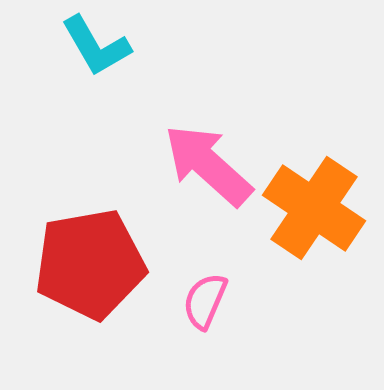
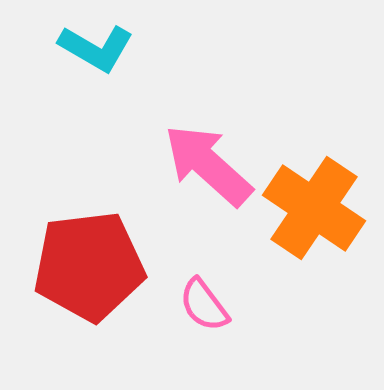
cyan L-shape: moved 2 px down; rotated 30 degrees counterclockwise
red pentagon: moved 1 px left, 2 px down; rotated 3 degrees clockwise
pink semicircle: moved 1 px left, 4 px down; rotated 60 degrees counterclockwise
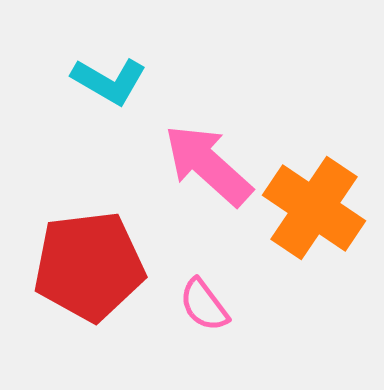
cyan L-shape: moved 13 px right, 33 px down
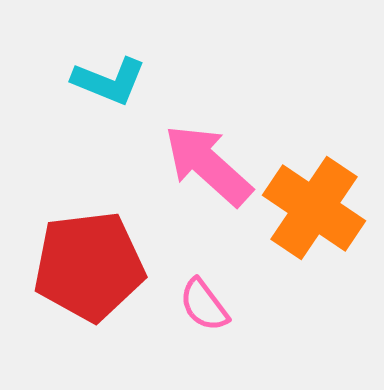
cyan L-shape: rotated 8 degrees counterclockwise
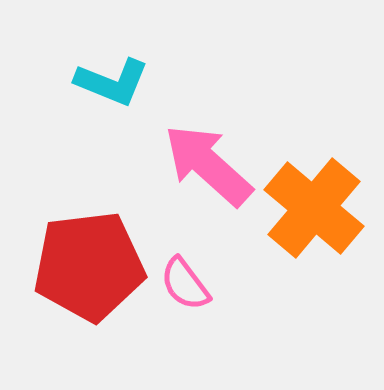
cyan L-shape: moved 3 px right, 1 px down
orange cross: rotated 6 degrees clockwise
pink semicircle: moved 19 px left, 21 px up
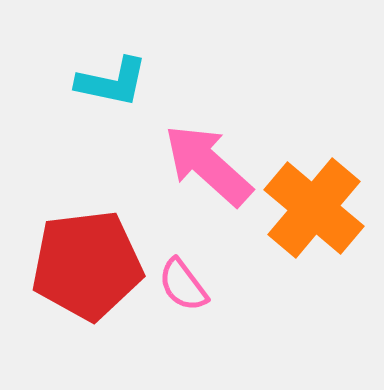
cyan L-shape: rotated 10 degrees counterclockwise
red pentagon: moved 2 px left, 1 px up
pink semicircle: moved 2 px left, 1 px down
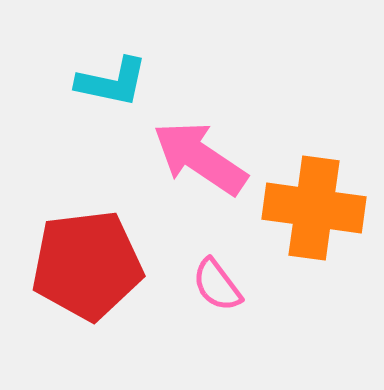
pink arrow: moved 8 px left, 7 px up; rotated 8 degrees counterclockwise
orange cross: rotated 32 degrees counterclockwise
pink semicircle: moved 34 px right
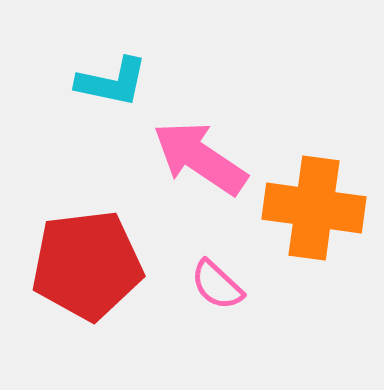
pink semicircle: rotated 10 degrees counterclockwise
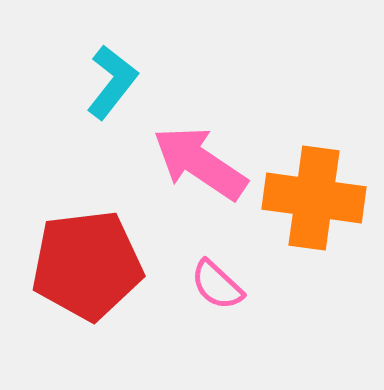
cyan L-shape: rotated 64 degrees counterclockwise
pink arrow: moved 5 px down
orange cross: moved 10 px up
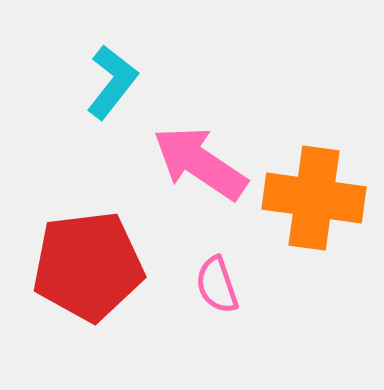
red pentagon: moved 1 px right, 1 px down
pink semicircle: rotated 28 degrees clockwise
